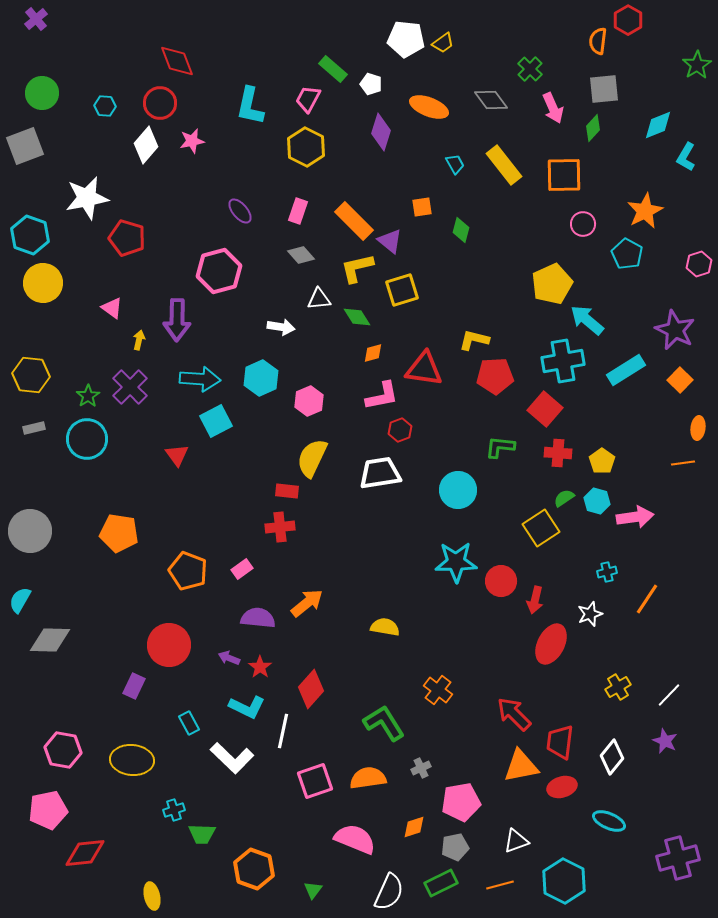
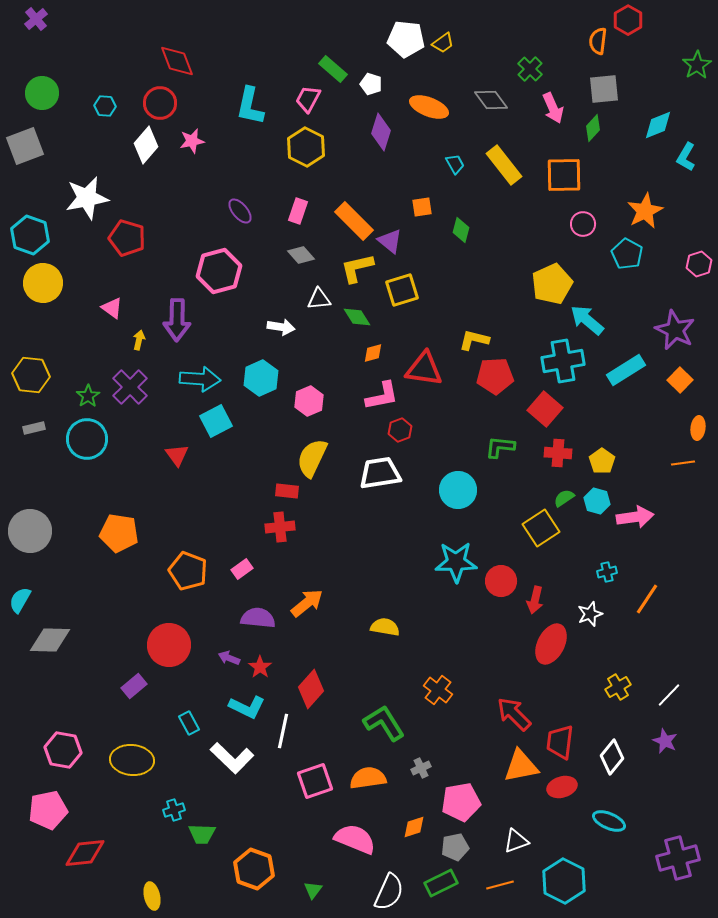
purple rectangle at (134, 686): rotated 25 degrees clockwise
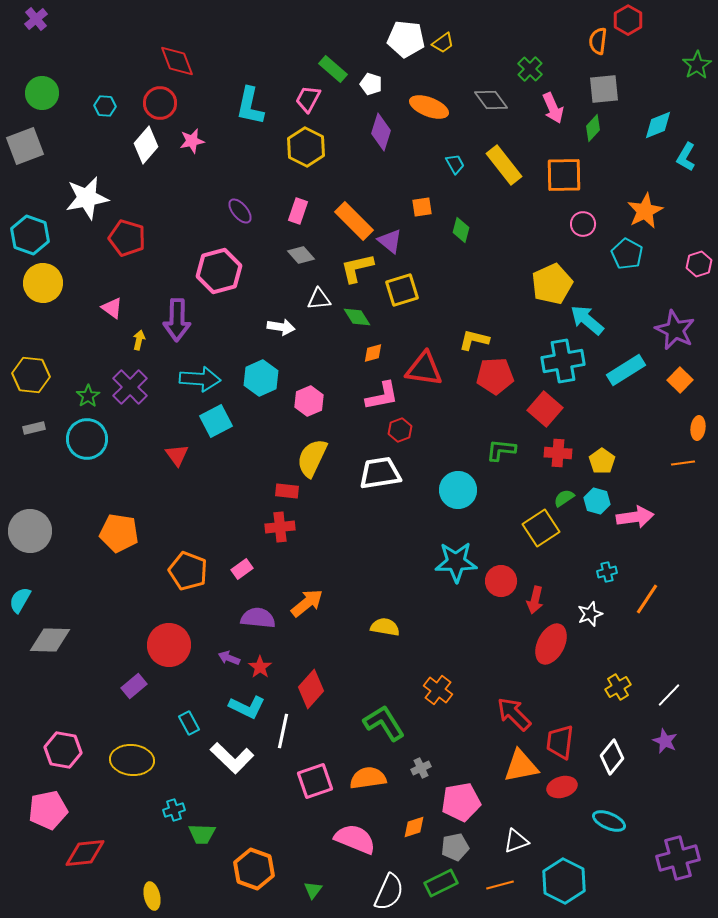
green L-shape at (500, 447): moved 1 px right, 3 px down
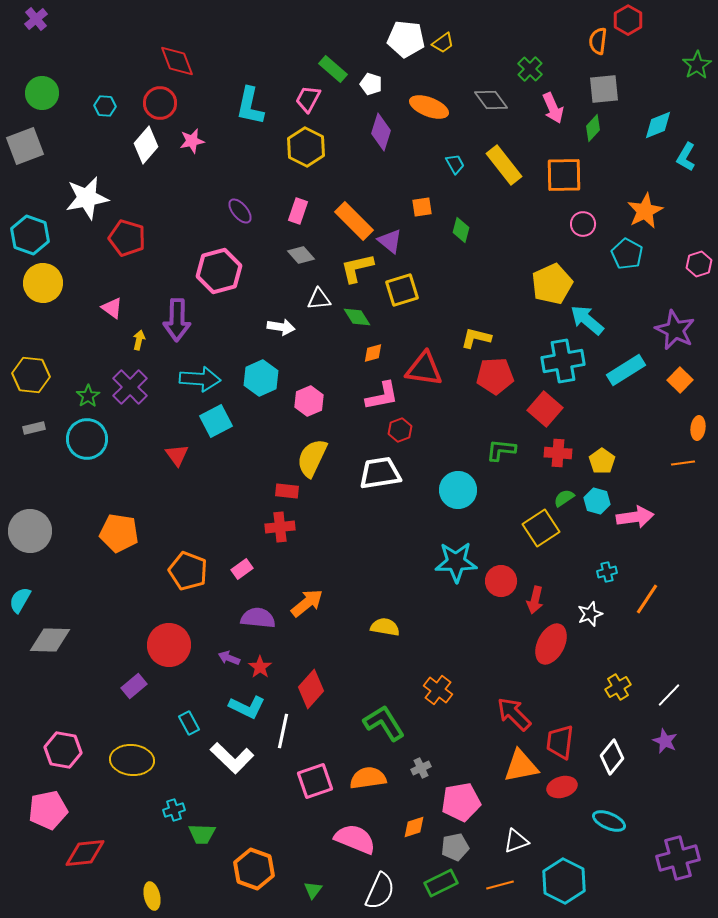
yellow L-shape at (474, 340): moved 2 px right, 2 px up
white semicircle at (389, 892): moved 9 px left, 1 px up
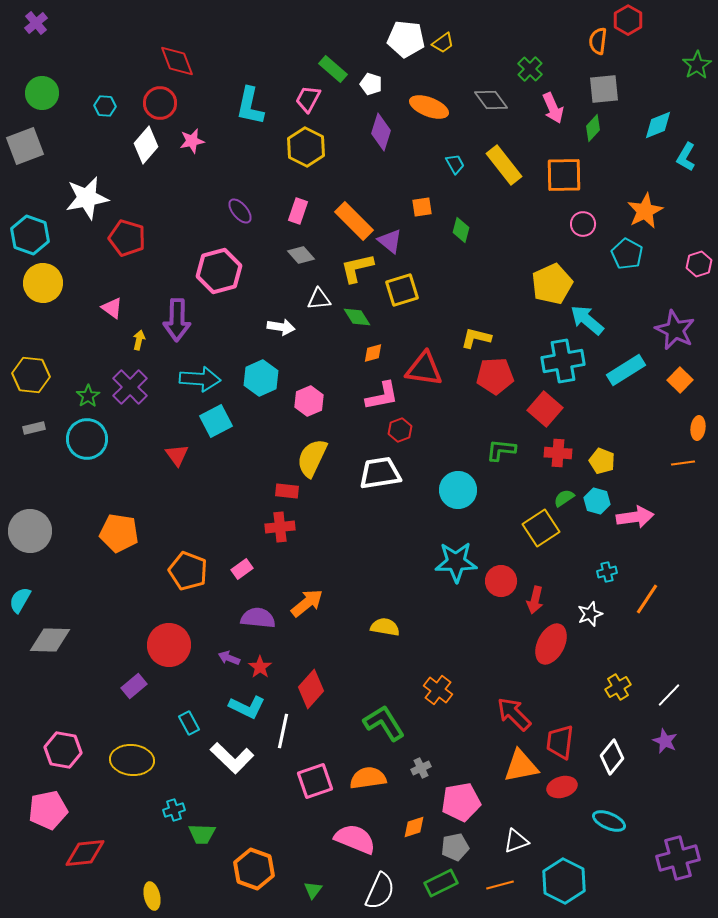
purple cross at (36, 19): moved 4 px down
yellow pentagon at (602, 461): rotated 15 degrees counterclockwise
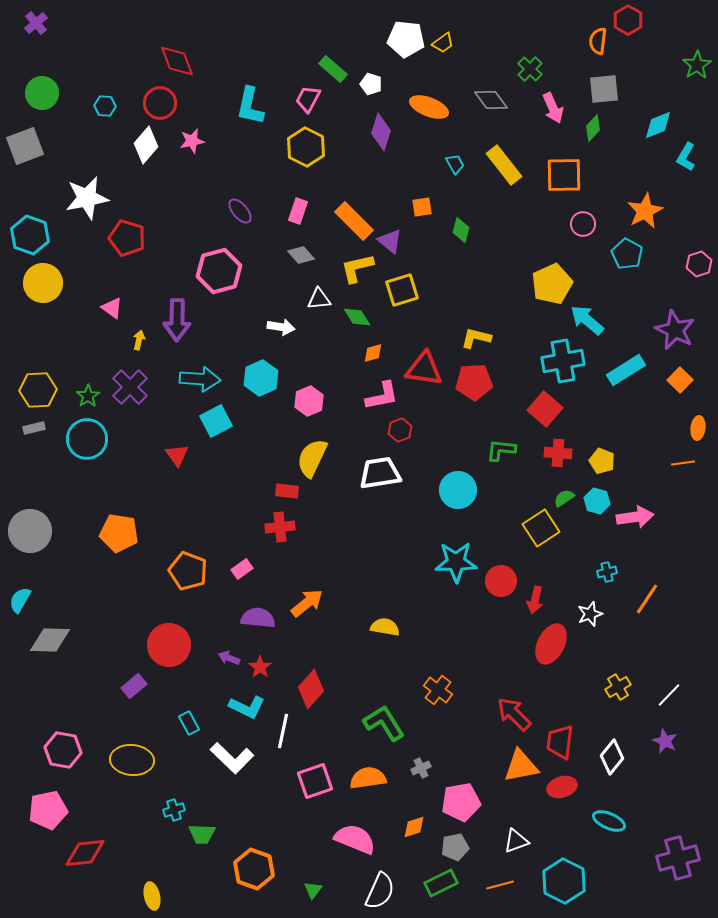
yellow hexagon at (31, 375): moved 7 px right, 15 px down; rotated 9 degrees counterclockwise
red pentagon at (495, 376): moved 21 px left, 6 px down
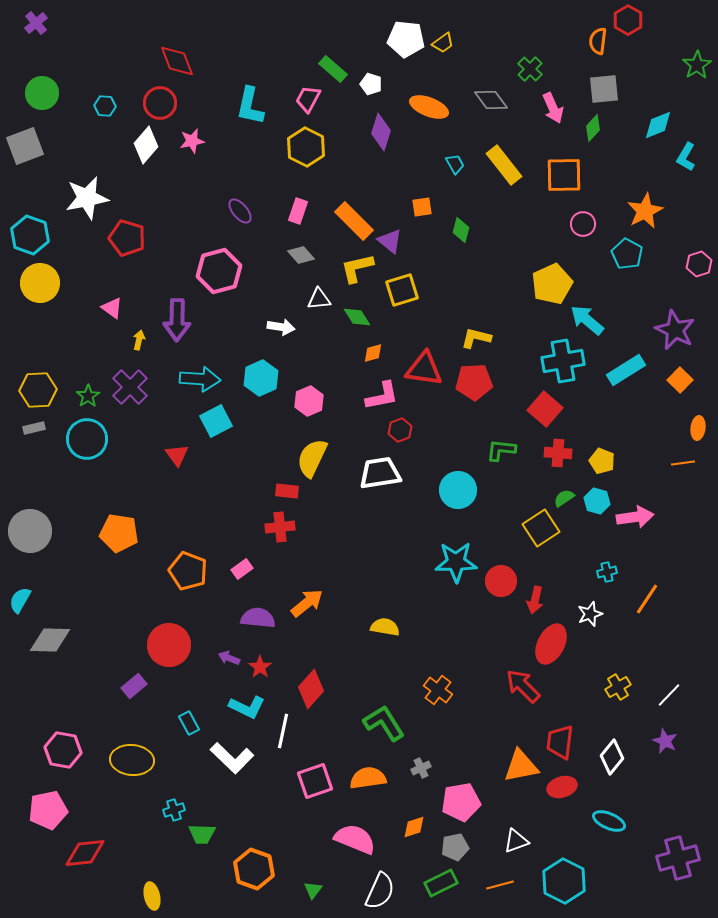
yellow circle at (43, 283): moved 3 px left
red arrow at (514, 714): moved 9 px right, 28 px up
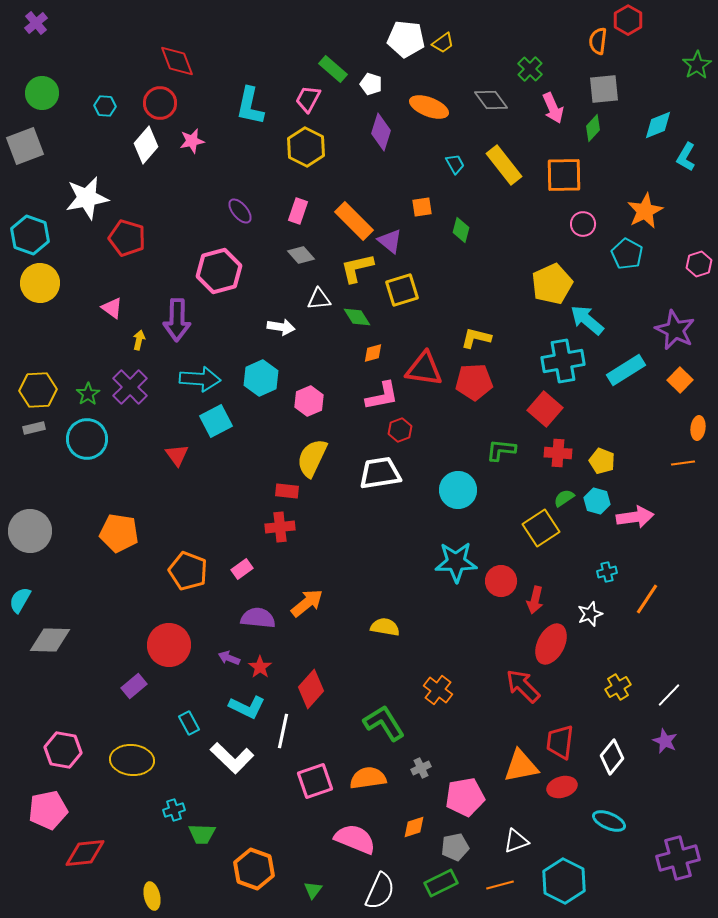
green star at (88, 396): moved 2 px up
pink pentagon at (461, 802): moved 4 px right, 5 px up
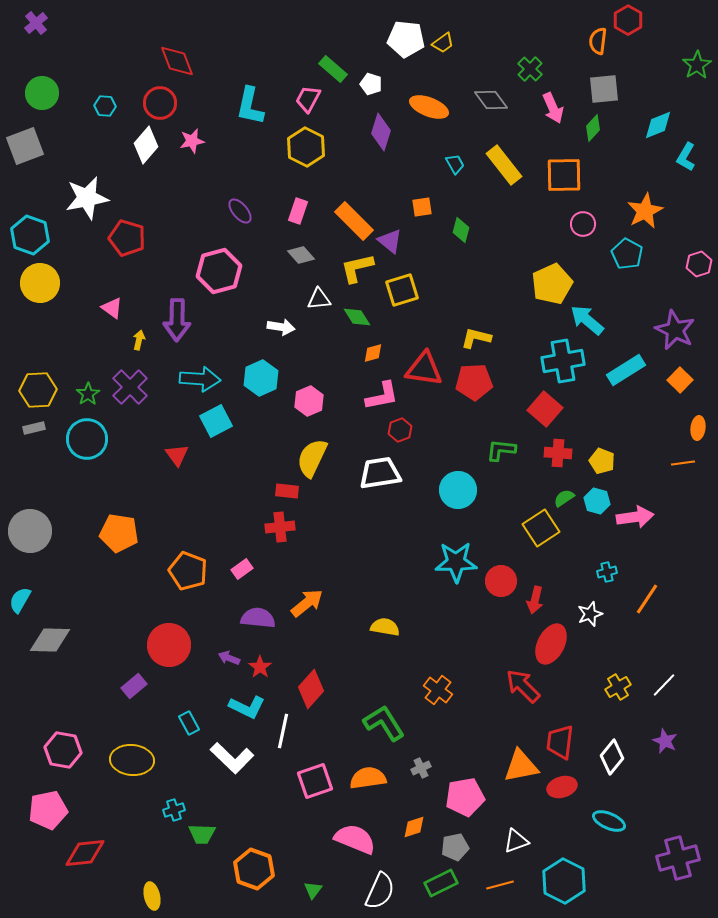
white line at (669, 695): moved 5 px left, 10 px up
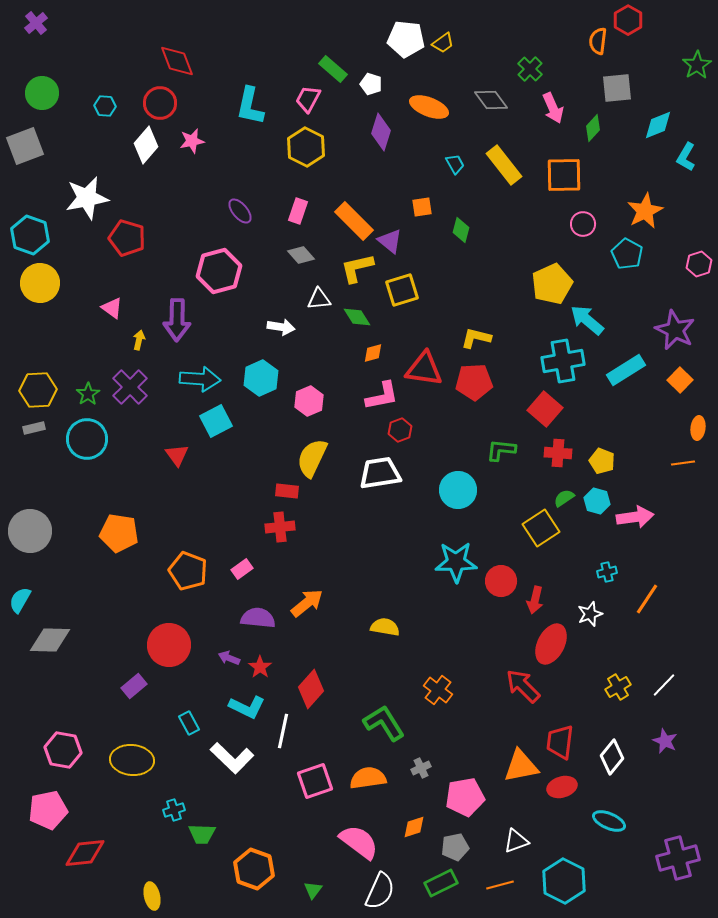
gray square at (604, 89): moved 13 px right, 1 px up
pink semicircle at (355, 839): moved 4 px right, 3 px down; rotated 15 degrees clockwise
